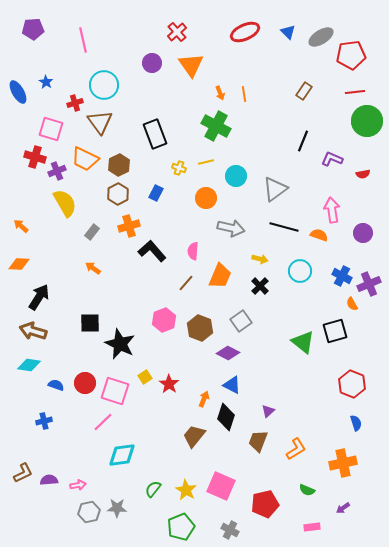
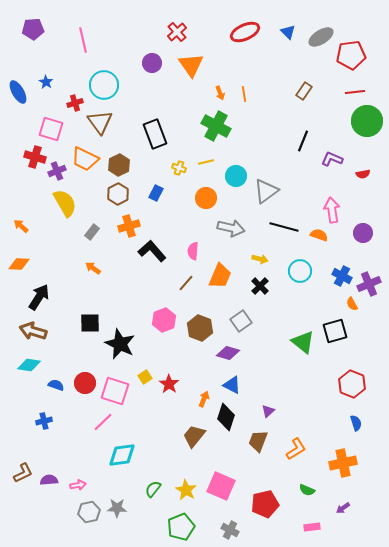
gray triangle at (275, 189): moved 9 px left, 2 px down
purple diamond at (228, 353): rotated 10 degrees counterclockwise
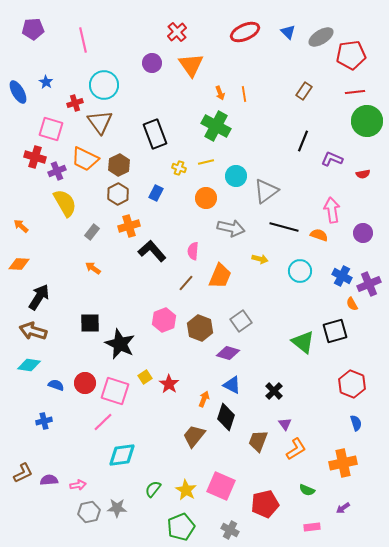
black cross at (260, 286): moved 14 px right, 105 px down
purple triangle at (268, 411): moved 17 px right, 13 px down; rotated 24 degrees counterclockwise
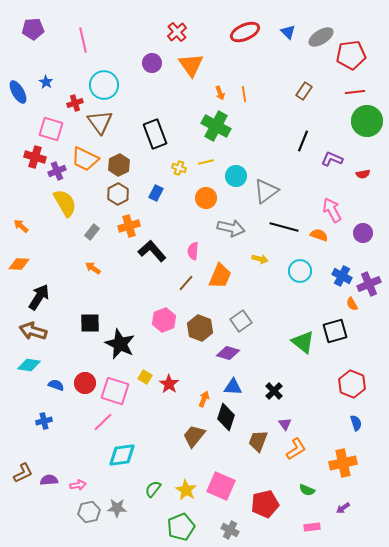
pink arrow at (332, 210): rotated 20 degrees counterclockwise
yellow square at (145, 377): rotated 24 degrees counterclockwise
blue triangle at (232, 385): moved 1 px right, 2 px down; rotated 24 degrees counterclockwise
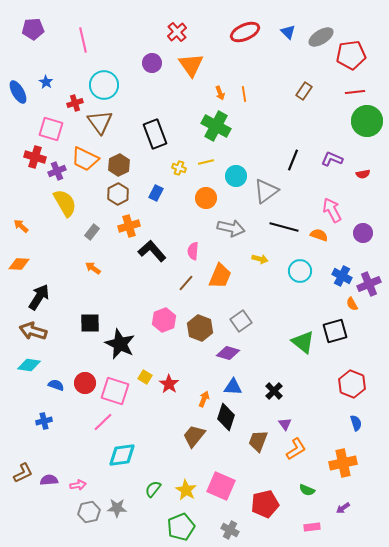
black line at (303, 141): moved 10 px left, 19 px down
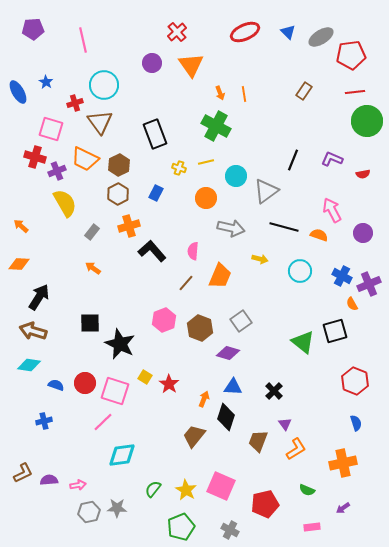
red hexagon at (352, 384): moved 3 px right, 3 px up
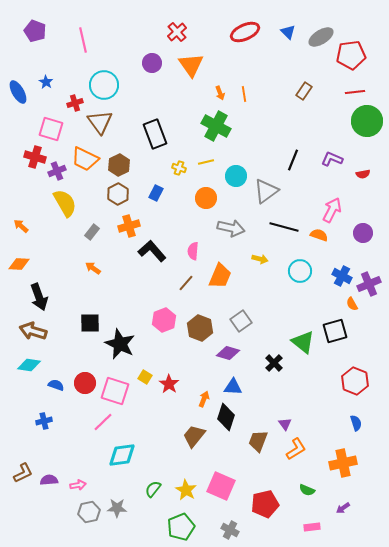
purple pentagon at (33, 29): moved 2 px right, 2 px down; rotated 25 degrees clockwise
pink arrow at (332, 210): rotated 55 degrees clockwise
black arrow at (39, 297): rotated 128 degrees clockwise
black cross at (274, 391): moved 28 px up
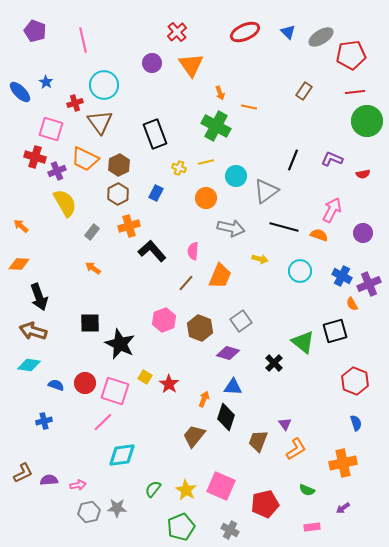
blue ellipse at (18, 92): moved 2 px right; rotated 15 degrees counterclockwise
orange line at (244, 94): moved 5 px right, 13 px down; rotated 70 degrees counterclockwise
